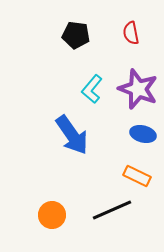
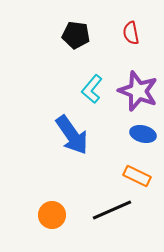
purple star: moved 2 px down
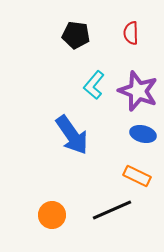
red semicircle: rotated 10 degrees clockwise
cyan L-shape: moved 2 px right, 4 px up
